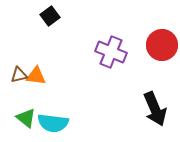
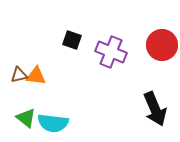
black square: moved 22 px right, 24 px down; rotated 36 degrees counterclockwise
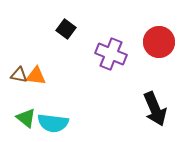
black square: moved 6 px left, 11 px up; rotated 18 degrees clockwise
red circle: moved 3 px left, 3 px up
purple cross: moved 2 px down
brown triangle: rotated 24 degrees clockwise
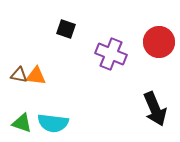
black square: rotated 18 degrees counterclockwise
green triangle: moved 4 px left, 5 px down; rotated 20 degrees counterclockwise
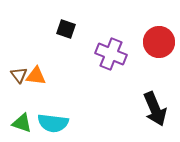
brown triangle: rotated 42 degrees clockwise
